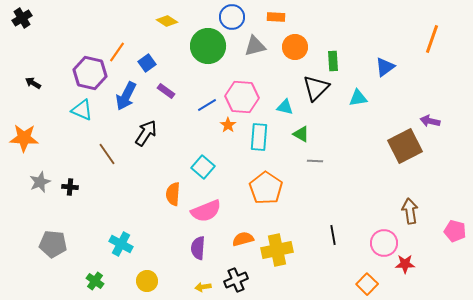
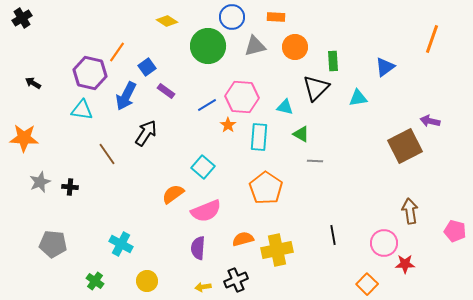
blue square at (147, 63): moved 4 px down
cyan triangle at (82, 110): rotated 15 degrees counterclockwise
orange semicircle at (173, 194): rotated 50 degrees clockwise
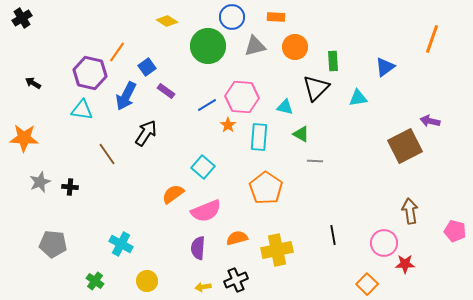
orange semicircle at (243, 239): moved 6 px left, 1 px up
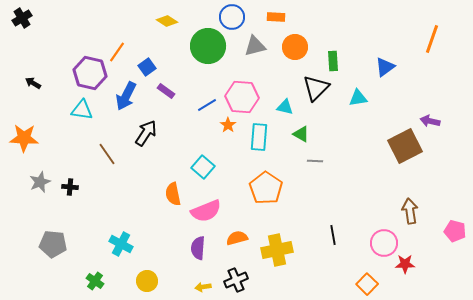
orange semicircle at (173, 194): rotated 65 degrees counterclockwise
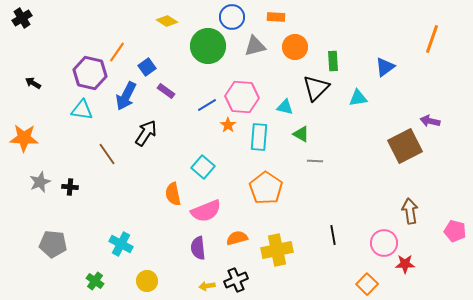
purple semicircle at (198, 248): rotated 10 degrees counterclockwise
yellow arrow at (203, 287): moved 4 px right, 1 px up
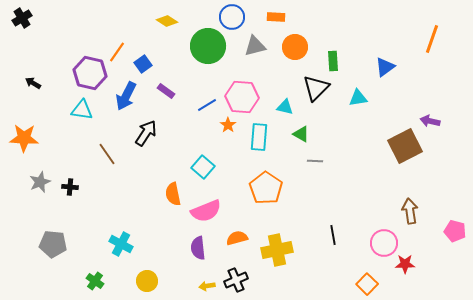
blue square at (147, 67): moved 4 px left, 3 px up
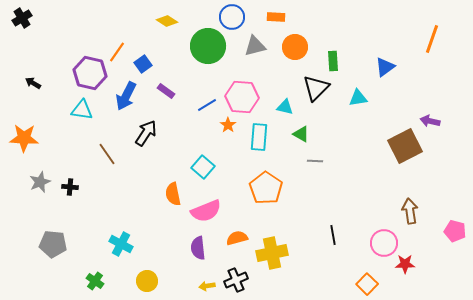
yellow cross at (277, 250): moved 5 px left, 3 px down
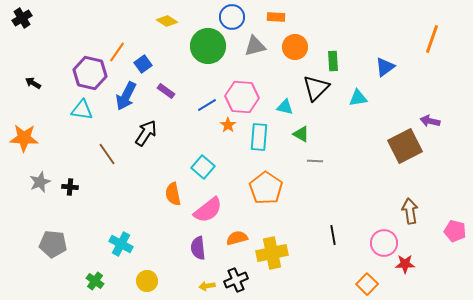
pink semicircle at (206, 211): moved 2 px right, 1 px up; rotated 16 degrees counterclockwise
